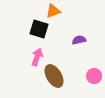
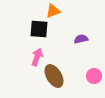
black square: rotated 12 degrees counterclockwise
purple semicircle: moved 2 px right, 1 px up
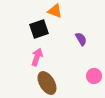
orange triangle: moved 2 px right; rotated 42 degrees clockwise
black square: rotated 24 degrees counterclockwise
purple semicircle: rotated 72 degrees clockwise
brown ellipse: moved 7 px left, 7 px down
